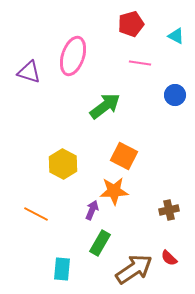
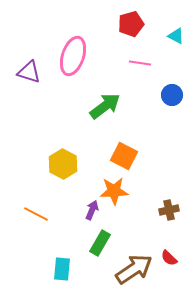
blue circle: moved 3 px left
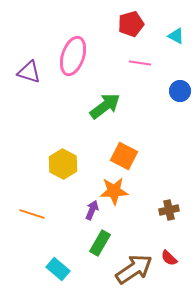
blue circle: moved 8 px right, 4 px up
orange line: moved 4 px left; rotated 10 degrees counterclockwise
cyan rectangle: moved 4 px left; rotated 55 degrees counterclockwise
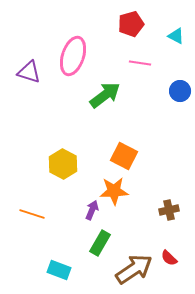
green arrow: moved 11 px up
cyan rectangle: moved 1 px right, 1 px down; rotated 20 degrees counterclockwise
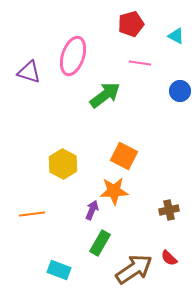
orange line: rotated 25 degrees counterclockwise
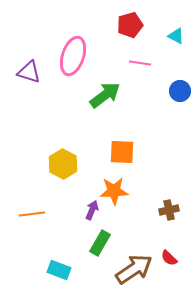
red pentagon: moved 1 px left, 1 px down
orange square: moved 2 px left, 4 px up; rotated 24 degrees counterclockwise
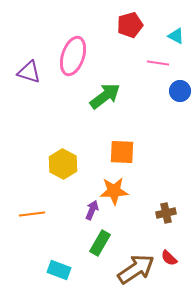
pink line: moved 18 px right
green arrow: moved 1 px down
brown cross: moved 3 px left, 3 px down
brown arrow: moved 2 px right
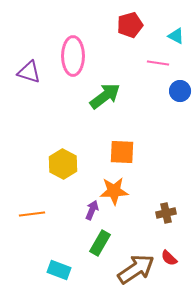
pink ellipse: rotated 18 degrees counterclockwise
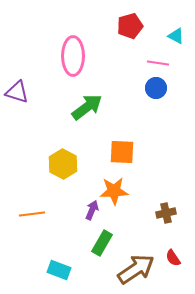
red pentagon: moved 1 px down
purple triangle: moved 12 px left, 20 px down
blue circle: moved 24 px left, 3 px up
green arrow: moved 18 px left, 11 px down
green rectangle: moved 2 px right
red semicircle: moved 4 px right; rotated 12 degrees clockwise
